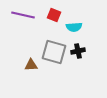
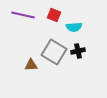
gray square: rotated 15 degrees clockwise
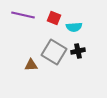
red square: moved 3 px down
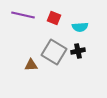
cyan semicircle: moved 6 px right
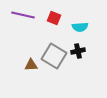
gray square: moved 4 px down
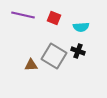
cyan semicircle: moved 1 px right
black cross: rotated 32 degrees clockwise
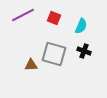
purple line: rotated 40 degrees counterclockwise
cyan semicircle: moved 1 px up; rotated 63 degrees counterclockwise
black cross: moved 6 px right
gray square: moved 2 px up; rotated 15 degrees counterclockwise
